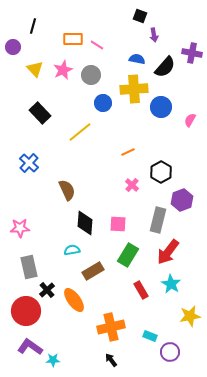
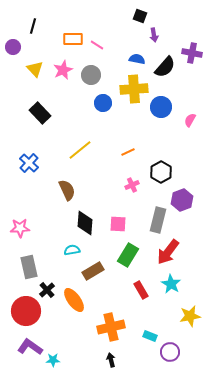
yellow line at (80, 132): moved 18 px down
pink cross at (132, 185): rotated 24 degrees clockwise
black arrow at (111, 360): rotated 24 degrees clockwise
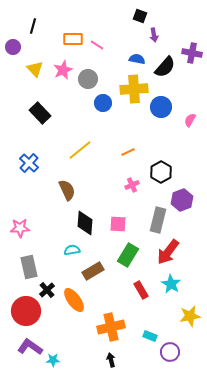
gray circle at (91, 75): moved 3 px left, 4 px down
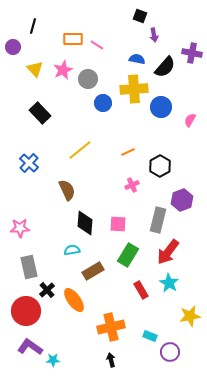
black hexagon at (161, 172): moved 1 px left, 6 px up
cyan star at (171, 284): moved 2 px left, 1 px up
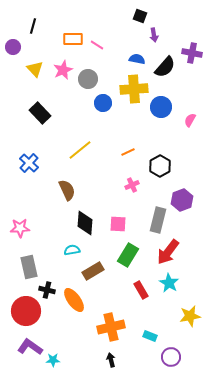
black cross at (47, 290): rotated 35 degrees counterclockwise
purple circle at (170, 352): moved 1 px right, 5 px down
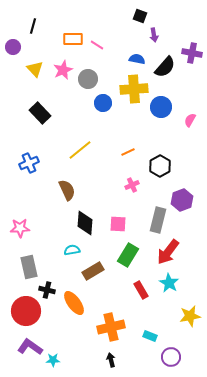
blue cross at (29, 163): rotated 24 degrees clockwise
orange ellipse at (74, 300): moved 3 px down
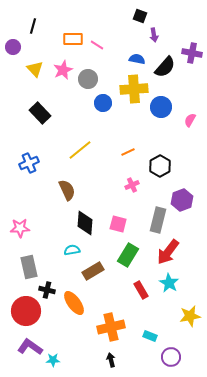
pink square at (118, 224): rotated 12 degrees clockwise
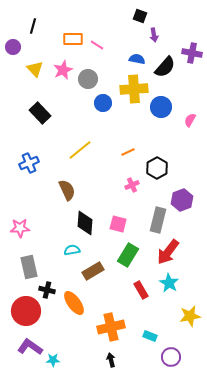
black hexagon at (160, 166): moved 3 px left, 2 px down
